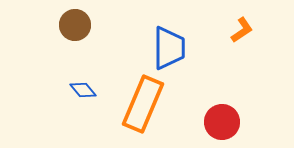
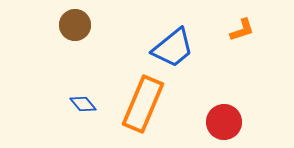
orange L-shape: rotated 16 degrees clockwise
blue trapezoid: moved 4 px right; rotated 51 degrees clockwise
blue diamond: moved 14 px down
red circle: moved 2 px right
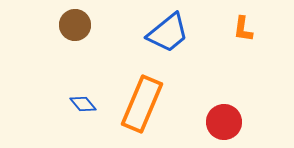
orange L-shape: moved 1 px right, 1 px up; rotated 116 degrees clockwise
blue trapezoid: moved 5 px left, 15 px up
orange rectangle: moved 1 px left
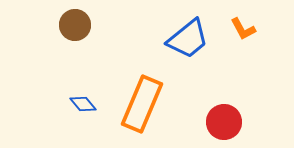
orange L-shape: rotated 36 degrees counterclockwise
blue trapezoid: moved 20 px right, 6 px down
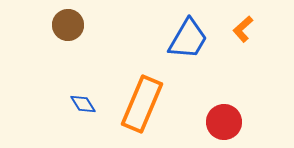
brown circle: moved 7 px left
orange L-shape: rotated 76 degrees clockwise
blue trapezoid: rotated 21 degrees counterclockwise
blue diamond: rotated 8 degrees clockwise
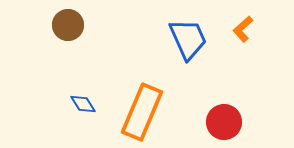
blue trapezoid: rotated 54 degrees counterclockwise
orange rectangle: moved 8 px down
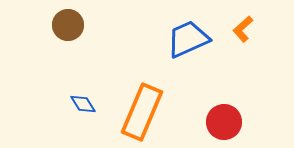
blue trapezoid: rotated 90 degrees counterclockwise
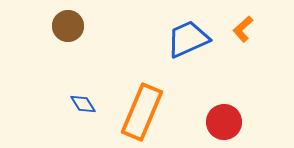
brown circle: moved 1 px down
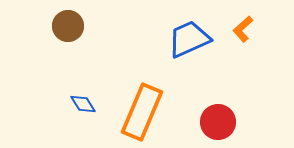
blue trapezoid: moved 1 px right
red circle: moved 6 px left
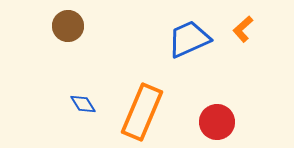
red circle: moved 1 px left
